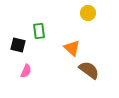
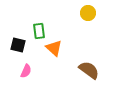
orange triangle: moved 18 px left
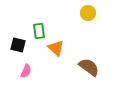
orange triangle: moved 2 px right
brown semicircle: moved 3 px up
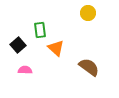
green rectangle: moved 1 px right, 1 px up
black square: rotated 35 degrees clockwise
pink semicircle: moved 1 px left, 1 px up; rotated 112 degrees counterclockwise
